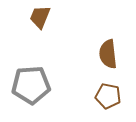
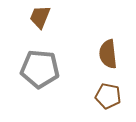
gray pentagon: moved 9 px right, 16 px up; rotated 9 degrees clockwise
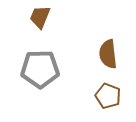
gray pentagon: rotated 6 degrees counterclockwise
brown pentagon: rotated 10 degrees clockwise
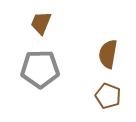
brown trapezoid: moved 1 px right, 6 px down
brown semicircle: rotated 16 degrees clockwise
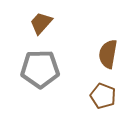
brown trapezoid: rotated 20 degrees clockwise
brown pentagon: moved 5 px left
